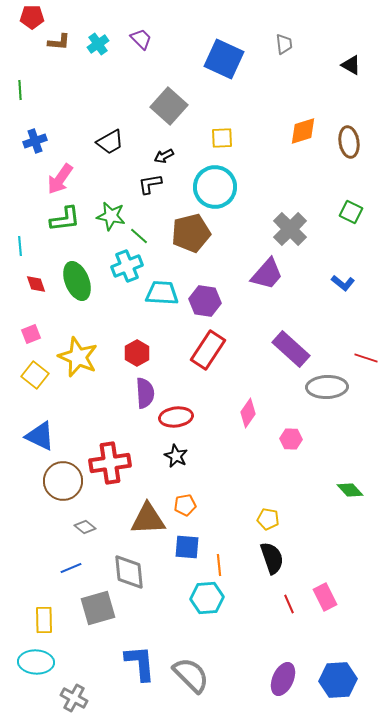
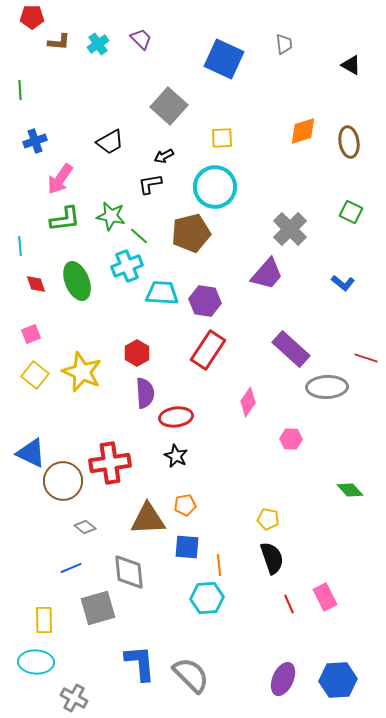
yellow star at (78, 357): moved 4 px right, 15 px down
pink diamond at (248, 413): moved 11 px up
blue triangle at (40, 436): moved 9 px left, 17 px down
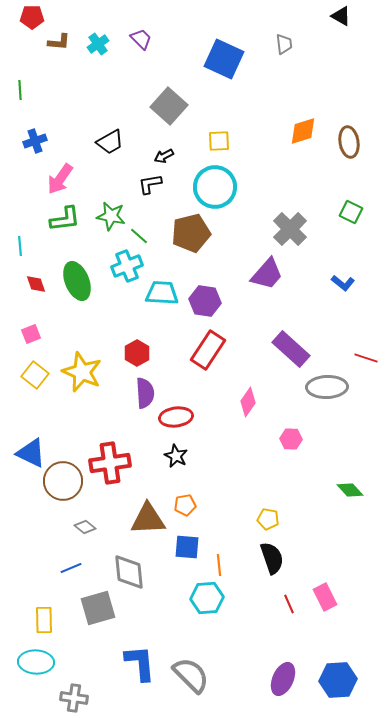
black triangle at (351, 65): moved 10 px left, 49 px up
yellow square at (222, 138): moved 3 px left, 3 px down
gray cross at (74, 698): rotated 20 degrees counterclockwise
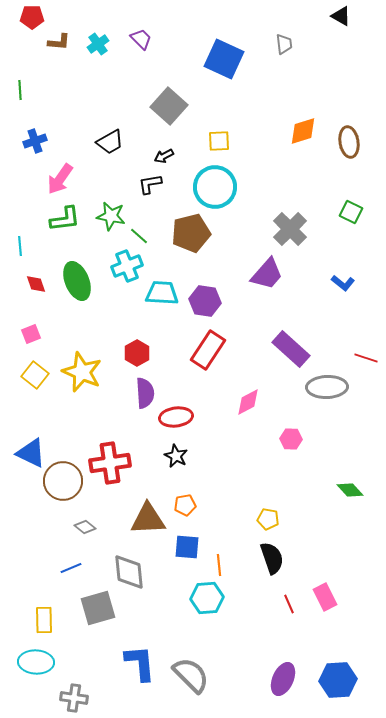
pink diamond at (248, 402): rotated 28 degrees clockwise
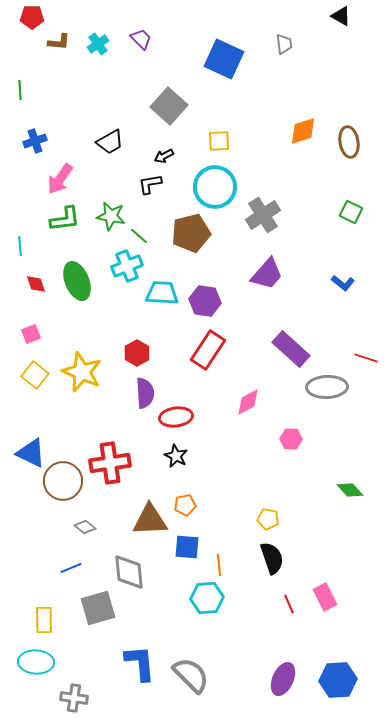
gray cross at (290, 229): moved 27 px left, 14 px up; rotated 12 degrees clockwise
brown triangle at (148, 519): moved 2 px right, 1 px down
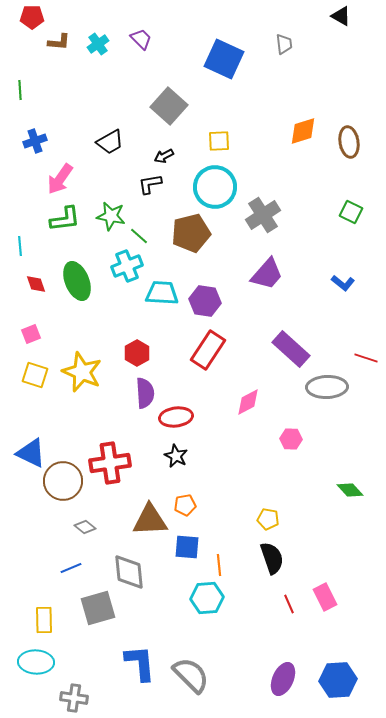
yellow square at (35, 375): rotated 20 degrees counterclockwise
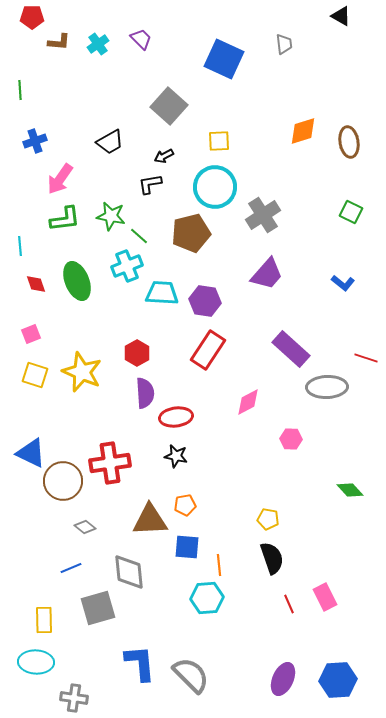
black star at (176, 456): rotated 15 degrees counterclockwise
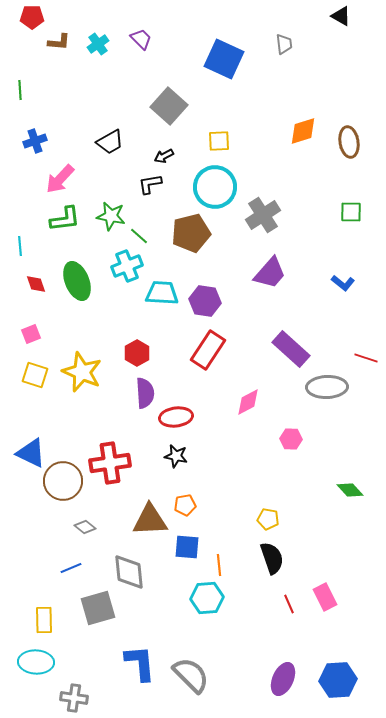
pink arrow at (60, 179): rotated 8 degrees clockwise
green square at (351, 212): rotated 25 degrees counterclockwise
purple trapezoid at (267, 274): moved 3 px right, 1 px up
